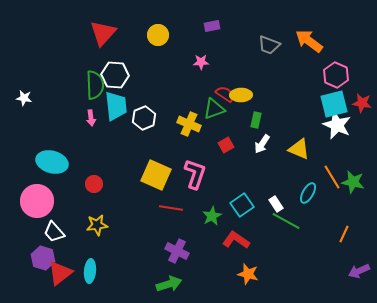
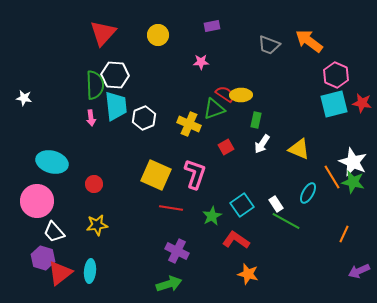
white star at (337, 125): moved 16 px right, 37 px down
red square at (226, 145): moved 2 px down
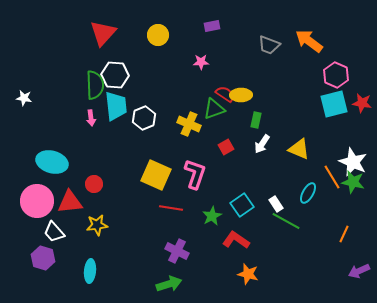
red triangle at (60, 273): moved 10 px right, 71 px up; rotated 32 degrees clockwise
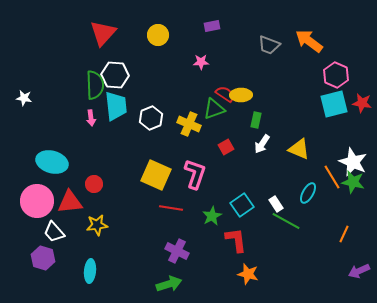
white hexagon at (144, 118): moved 7 px right
red L-shape at (236, 240): rotated 48 degrees clockwise
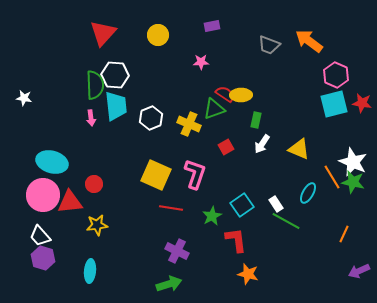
pink circle at (37, 201): moved 6 px right, 6 px up
white trapezoid at (54, 232): moved 14 px left, 4 px down
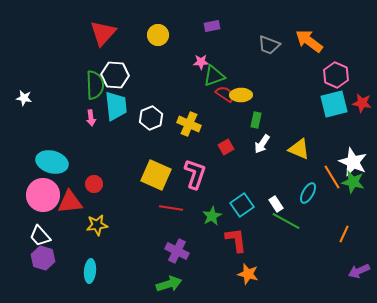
green triangle at (214, 109): moved 33 px up
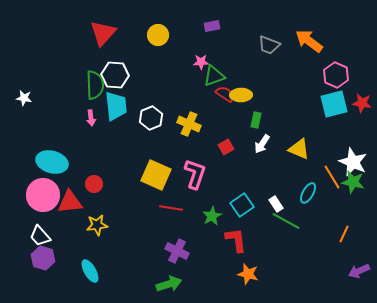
cyan ellipse at (90, 271): rotated 35 degrees counterclockwise
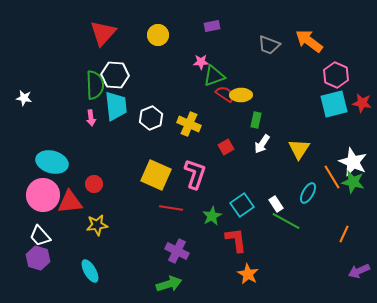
yellow triangle at (299, 149): rotated 40 degrees clockwise
purple hexagon at (43, 258): moved 5 px left
orange star at (248, 274): rotated 15 degrees clockwise
